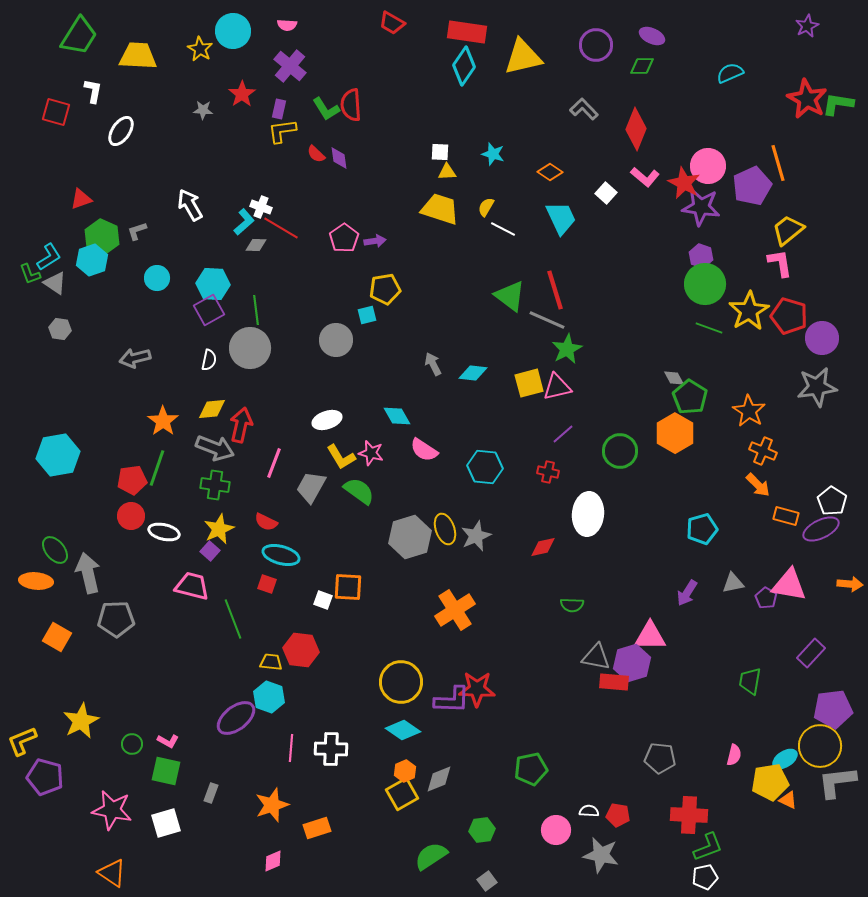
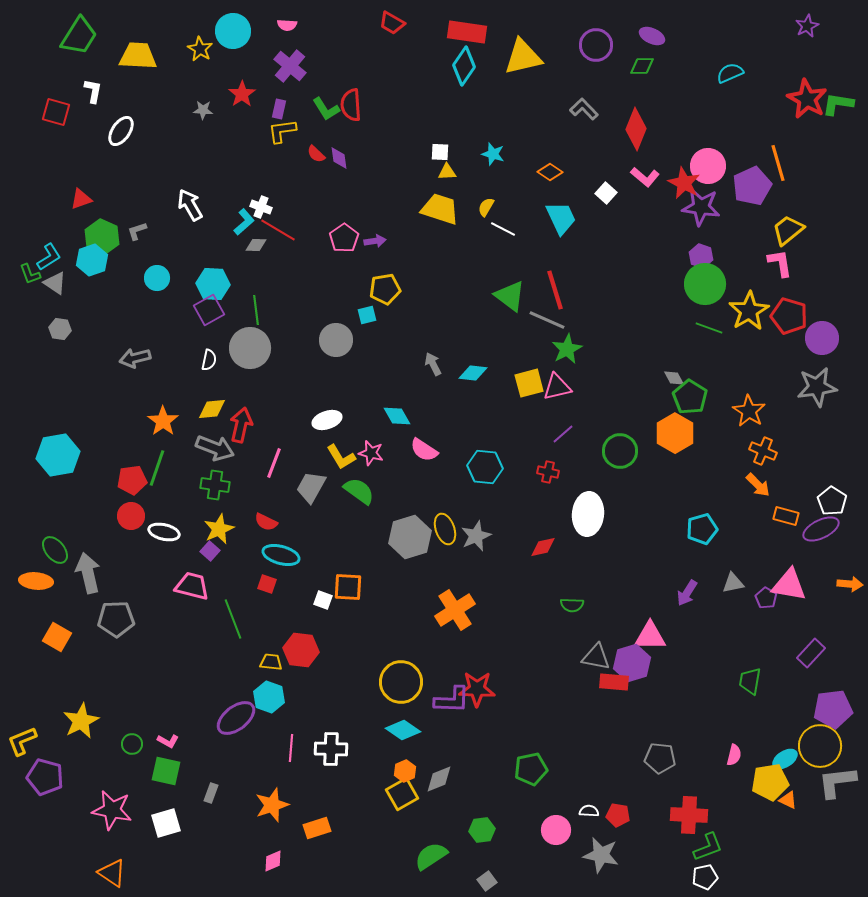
red line at (281, 228): moved 3 px left, 2 px down
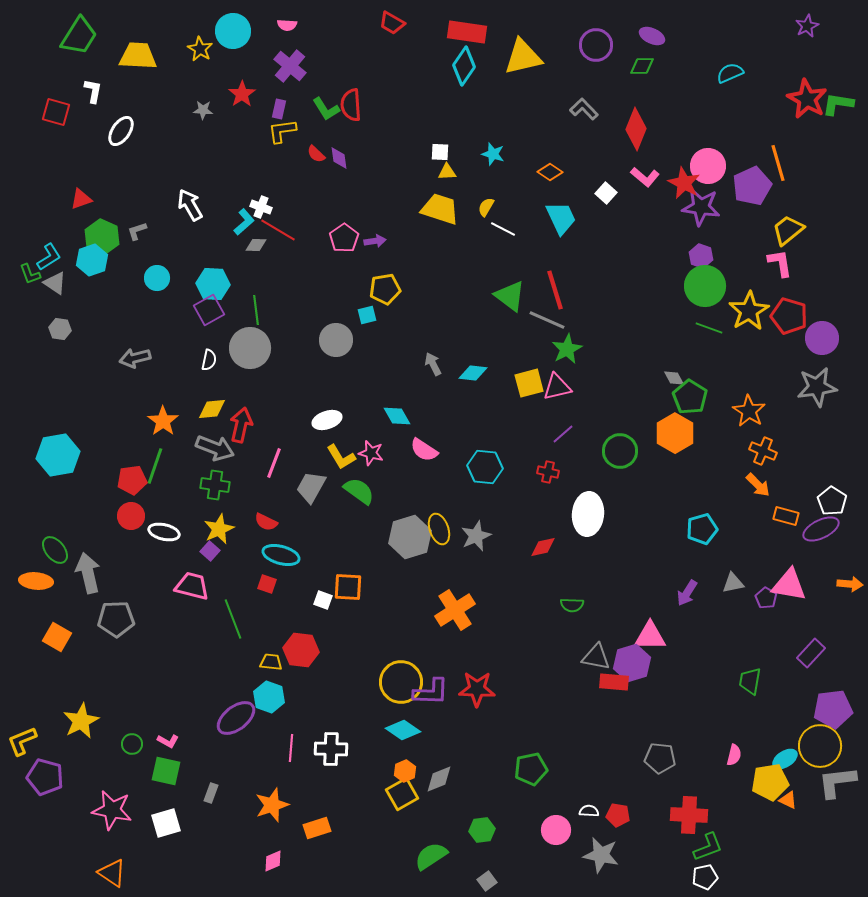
green circle at (705, 284): moved 2 px down
green line at (157, 468): moved 2 px left, 2 px up
yellow ellipse at (445, 529): moved 6 px left
purple L-shape at (452, 700): moved 21 px left, 8 px up
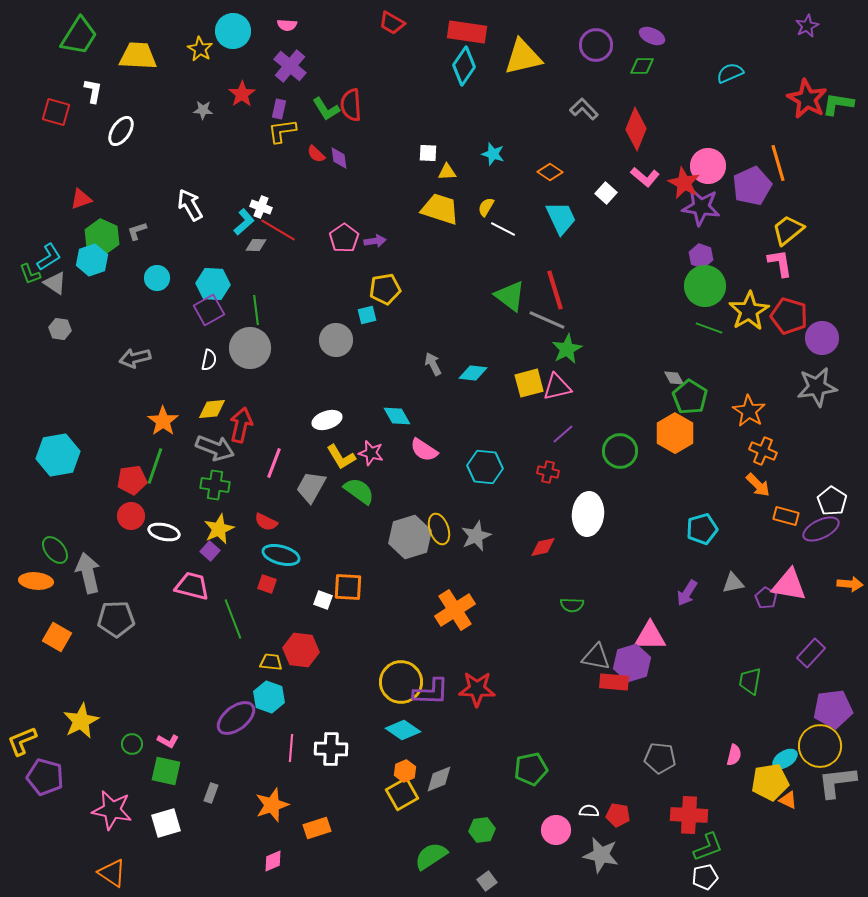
white square at (440, 152): moved 12 px left, 1 px down
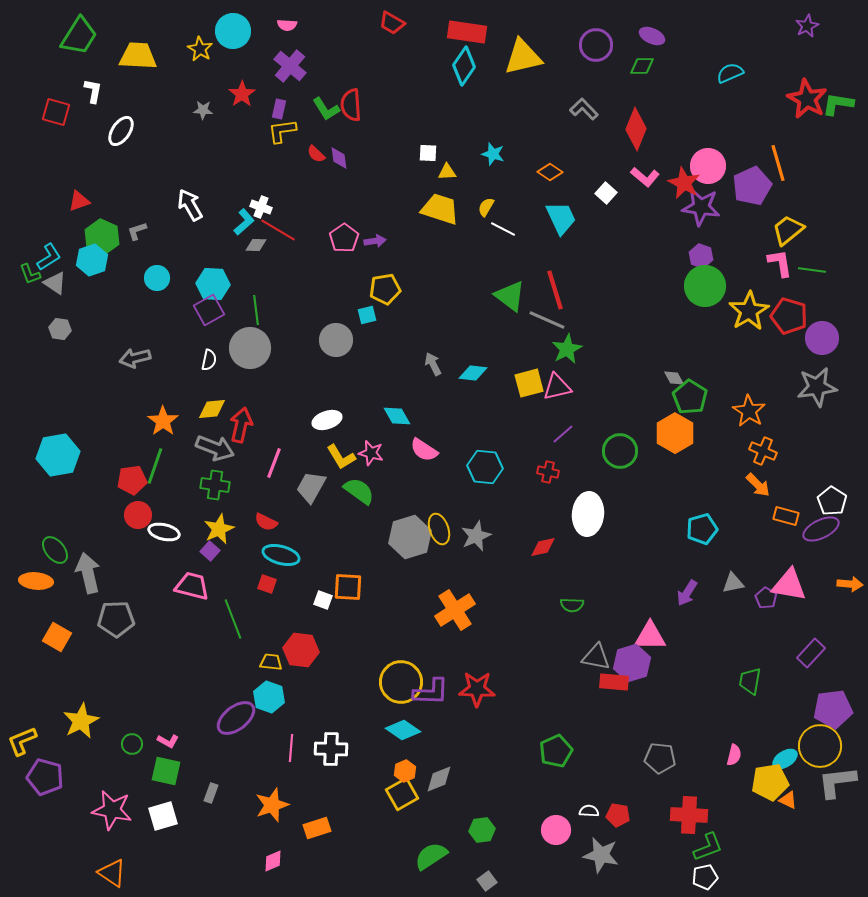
red triangle at (81, 199): moved 2 px left, 2 px down
green line at (709, 328): moved 103 px right, 58 px up; rotated 12 degrees counterclockwise
red circle at (131, 516): moved 7 px right, 1 px up
green pentagon at (531, 769): moved 25 px right, 18 px up; rotated 12 degrees counterclockwise
white square at (166, 823): moved 3 px left, 7 px up
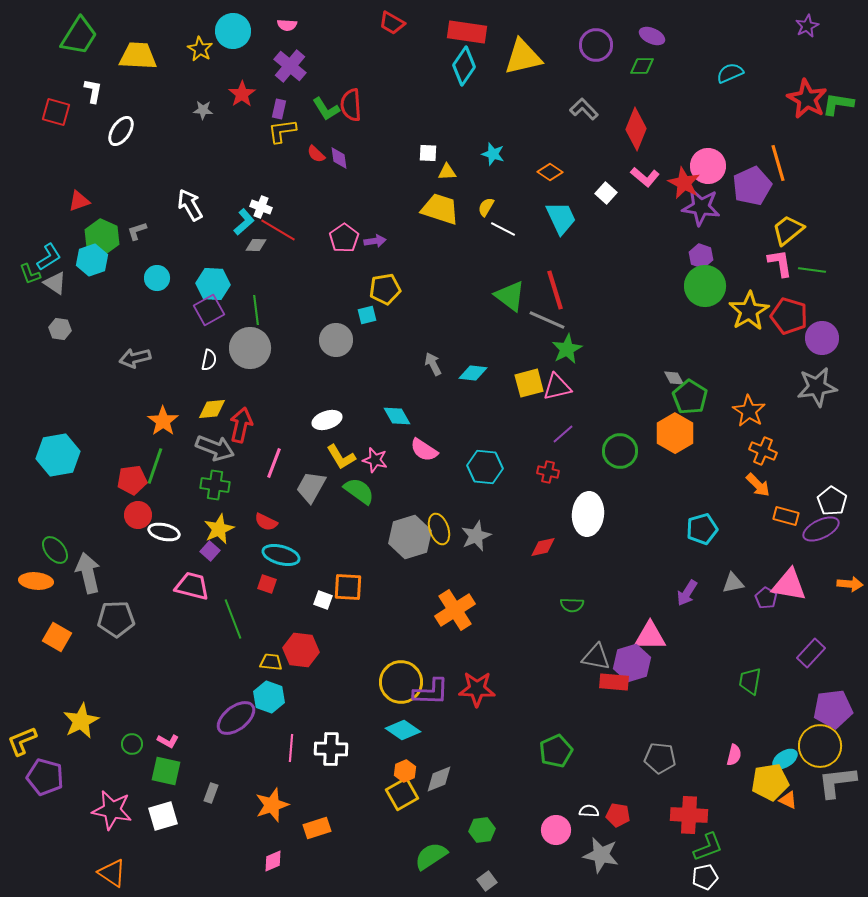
pink star at (371, 453): moved 4 px right, 7 px down
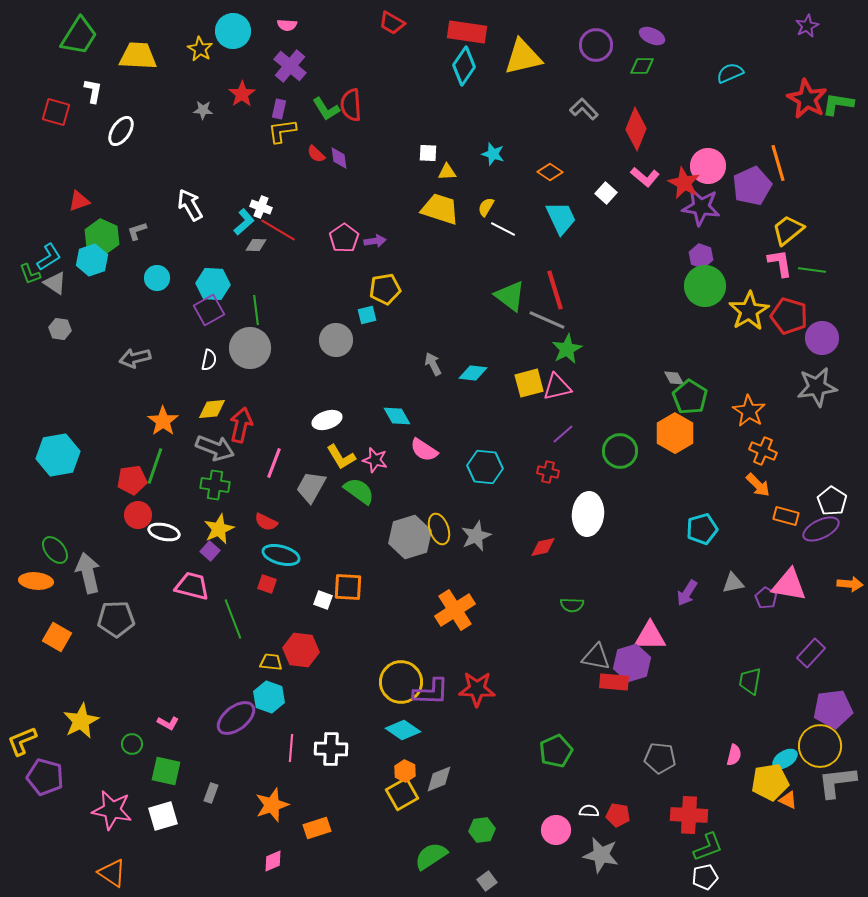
pink L-shape at (168, 741): moved 18 px up
orange hexagon at (405, 771): rotated 10 degrees counterclockwise
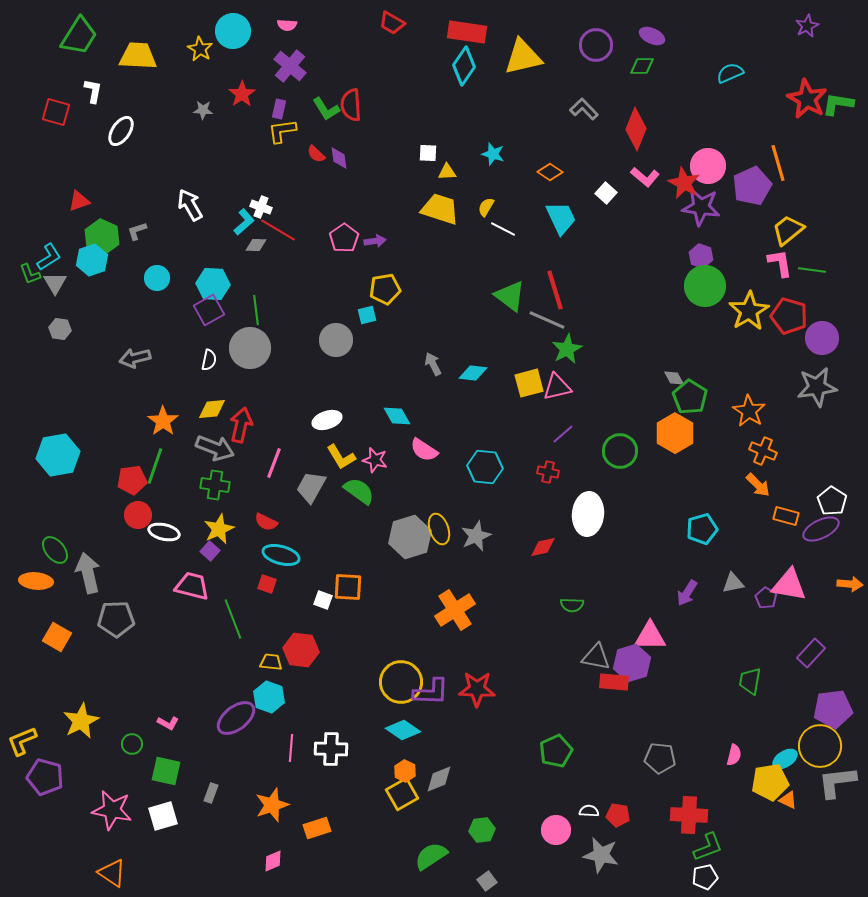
gray triangle at (55, 283): rotated 25 degrees clockwise
